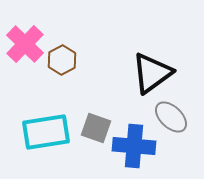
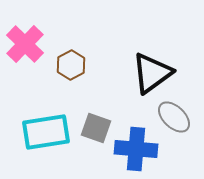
brown hexagon: moved 9 px right, 5 px down
gray ellipse: moved 3 px right
blue cross: moved 2 px right, 3 px down
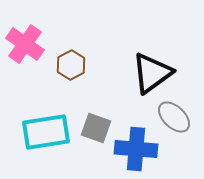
pink cross: rotated 9 degrees counterclockwise
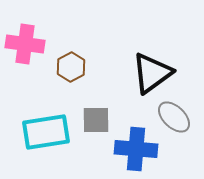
pink cross: rotated 27 degrees counterclockwise
brown hexagon: moved 2 px down
gray square: moved 8 px up; rotated 20 degrees counterclockwise
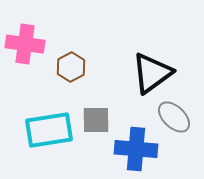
cyan rectangle: moved 3 px right, 2 px up
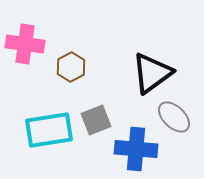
gray square: rotated 20 degrees counterclockwise
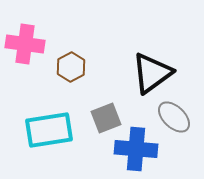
gray square: moved 10 px right, 2 px up
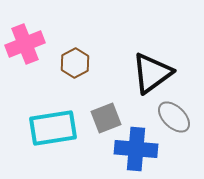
pink cross: rotated 30 degrees counterclockwise
brown hexagon: moved 4 px right, 4 px up
cyan rectangle: moved 4 px right, 2 px up
